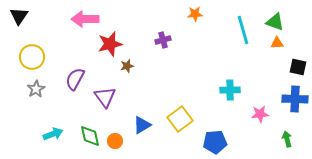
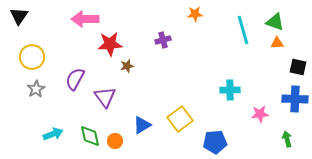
red star: rotated 10 degrees clockwise
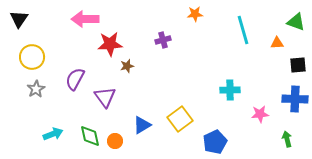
black triangle: moved 3 px down
green triangle: moved 21 px right
black square: moved 2 px up; rotated 18 degrees counterclockwise
blue pentagon: rotated 20 degrees counterclockwise
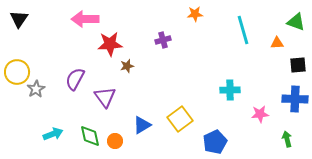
yellow circle: moved 15 px left, 15 px down
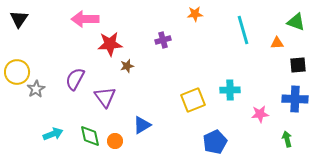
yellow square: moved 13 px right, 19 px up; rotated 15 degrees clockwise
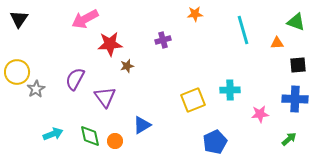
pink arrow: rotated 28 degrees counterclockwise
green arrow: moved 2 px right; rotated 63 degrees clockwise
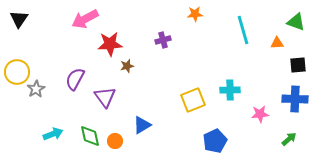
blue pentagon: moved 1 px up
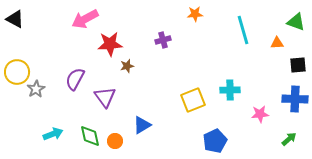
black triangle: moved 4 px left; rotated 36 degrees counterclockwise
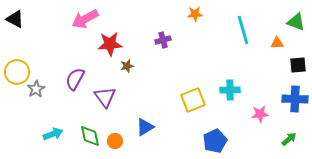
blue triangle: moved 3 px right, 2 px down
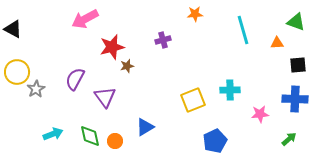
black triangle: moved 2 px left, 10 px down
red star: moved 2 px right, 3 px down; rotated 10 degrees counterclockwise
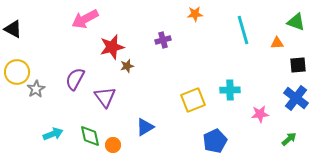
blue cross: moved 1 px right, 1 px up; rotated 35 degrees clockwise
orange circle: moved 2 px left, 4 px down
